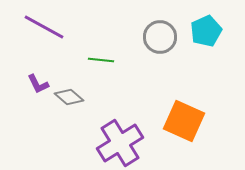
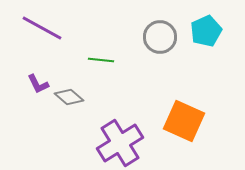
purple line: moved 2 px left, 1 px down
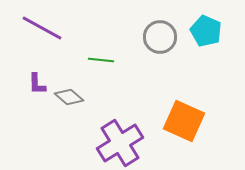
cyan pentagon: rotated 24 degrees counterclockwise
purple L-shape: moved 1 px left; rotated 25 degrees clockwise
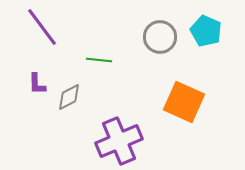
purple line: moved 1 px up; rotated 24 degrees clockwise
green line: moved 2 px left
gray diamond: rotated 68 degrees counterclockwise
orange square: moved 19 px up
purple cross: moved 1 px left, 2 px up; rotated 9 degrees clockwise
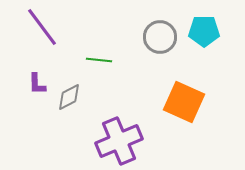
cyan pentagon: moved 2 px left; rotated 24 degrees counterclockwise
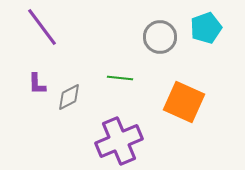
cyan pentagon: moved 2 px right, 3 px up; rotated 20 degrees counterclockwise
green line: moved 21 px right, 18 px down
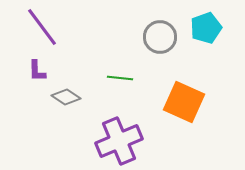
purple L-shape: moved 13 px up
gray diamond: moved 3 px left; rotated 60 degrees clockwise
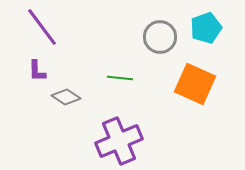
orange square: moved 11 px right, 18 px up
